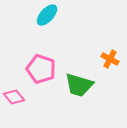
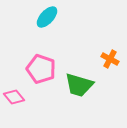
cyan ellipse: moved 2 px down
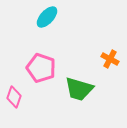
pink pentagon: moved 1 px up
green trapezoid: moved 4 px down
pink diamond: rotated 60 degrees clockwise
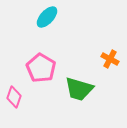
pink pentagon: rotated 12 degrees clockwise
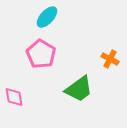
pink pentagon: moved 14 px up
green trapezoid: rotated 52 degrees counterclockwise
pink diamond: rotated 30 degrees counterclockwise
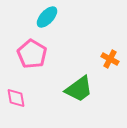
pink pentagon: moved 9 px left
pink diamond: moved 2 px right, 1 px down
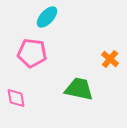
pink pentagon: moved 1 px up; rotated 24 degrees counterclockwise
orange cross: rotated 12 degrees clockwise
green trapezoid: rotated 132 degrees counterclockwise
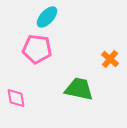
pink pentagon: moved 5 px right, 4 px up
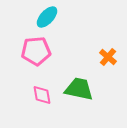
pink pentagon: moved 1 px left, 2 px down; rotated 12 degrees counterclockwise
orange cross: moved 2 px left, 2 px up
pink diamond: moved 26 px right, 3 px up
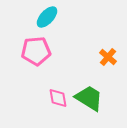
green trapezoid: moved 10 px right, 9 px down; rotated 20 degrees clockwise
pink diamond: moved 16 px right, 3 px down
